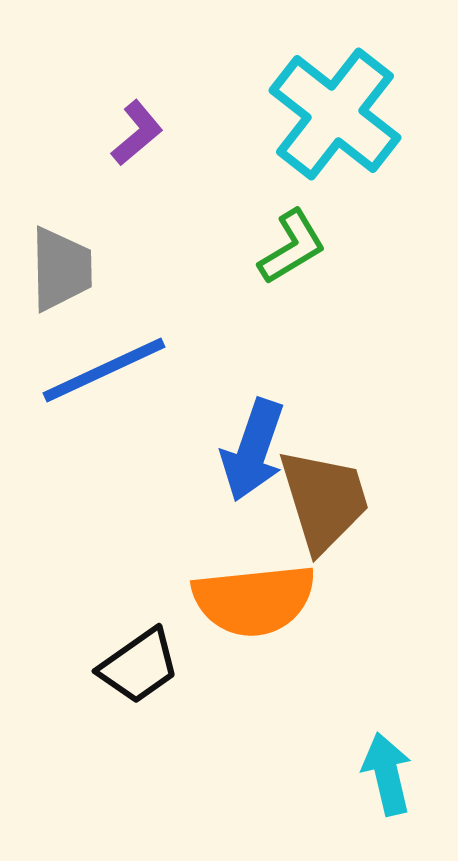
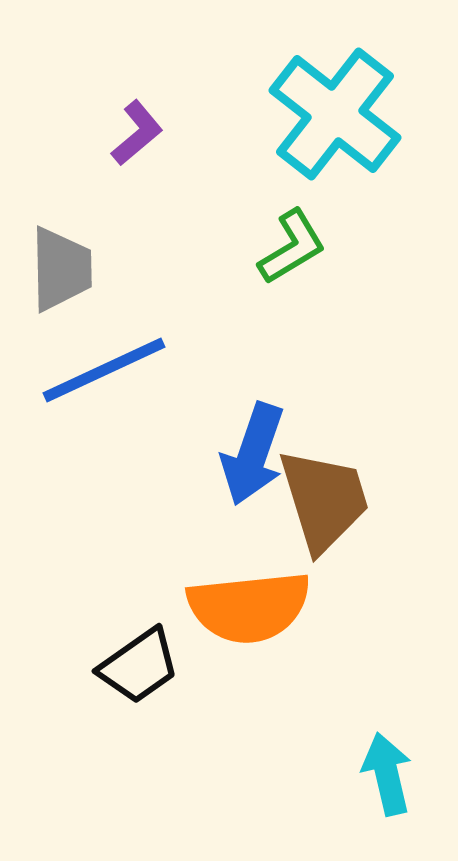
blue arrow: moved 4 px down
orange semicircle: moved 5 px left, 7 px down
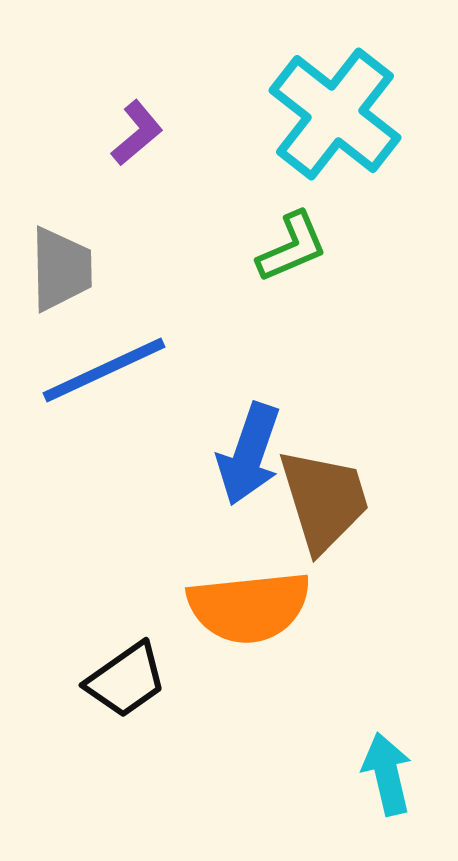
green L-shape: rotated 8 degrees clockwise
blue arrow: moved 4 px left
black trapezoid: moved 13 px left, 14 px down
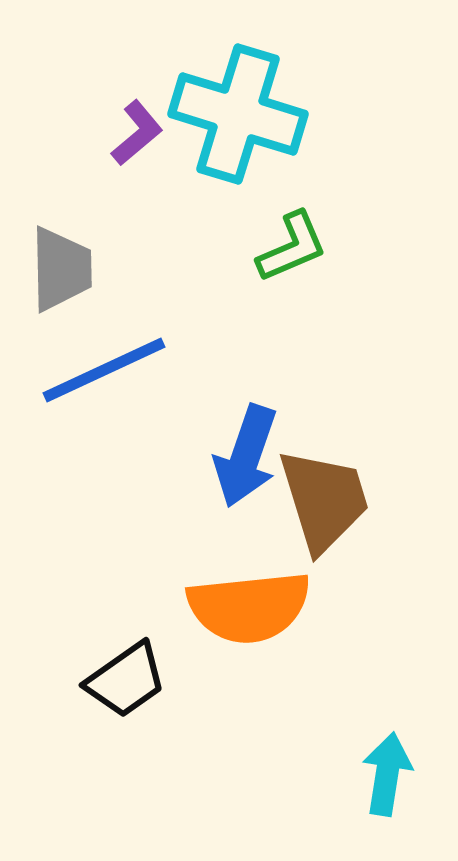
cyan cross: moved 97 px left; rotated 21 degrees counterclockwise
blue arrow: moved 3 px left, 2 px down
cyan arrow: rotated 22 degrees clockwise
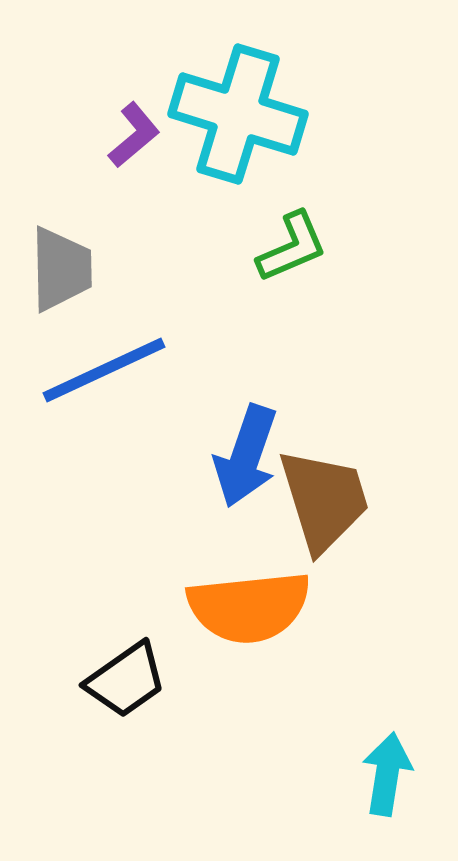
purple L-shape: moved 3 px left, 2 px down
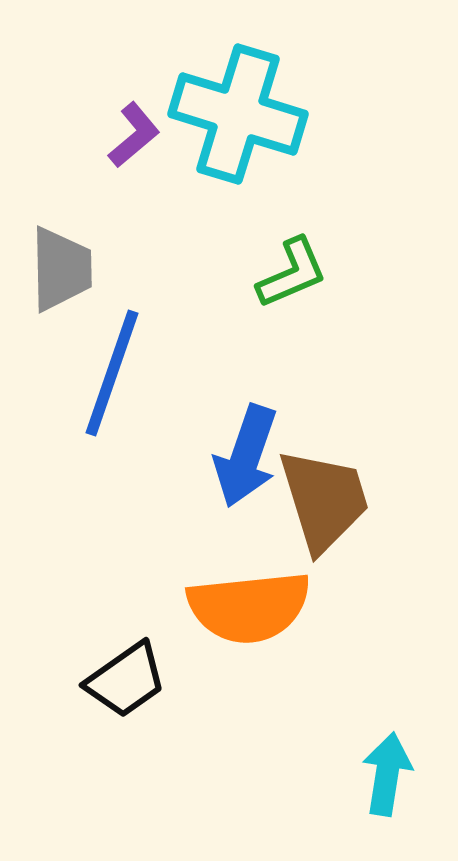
green L-shape: moved 26 px down
blue line: moved 8 px right, 3 px down; rotated 46 degrees counterclockwise
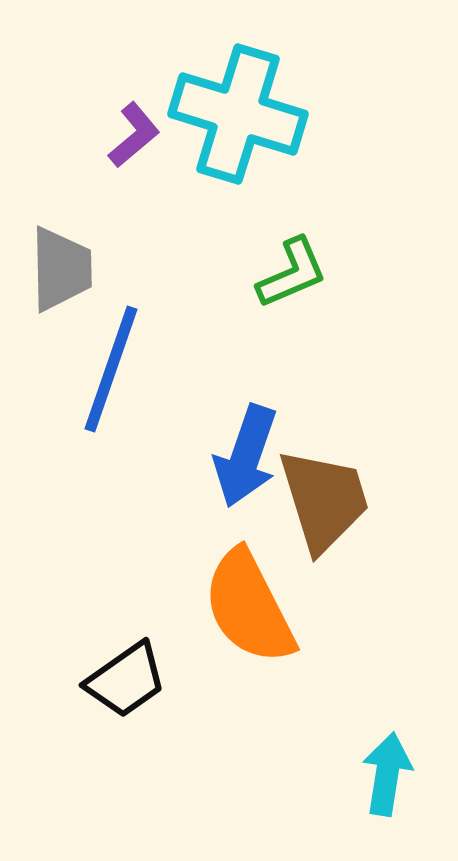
blue line: moved 1 px left, 4 px up
orange semicircle: rotated 69 degrees clockwise
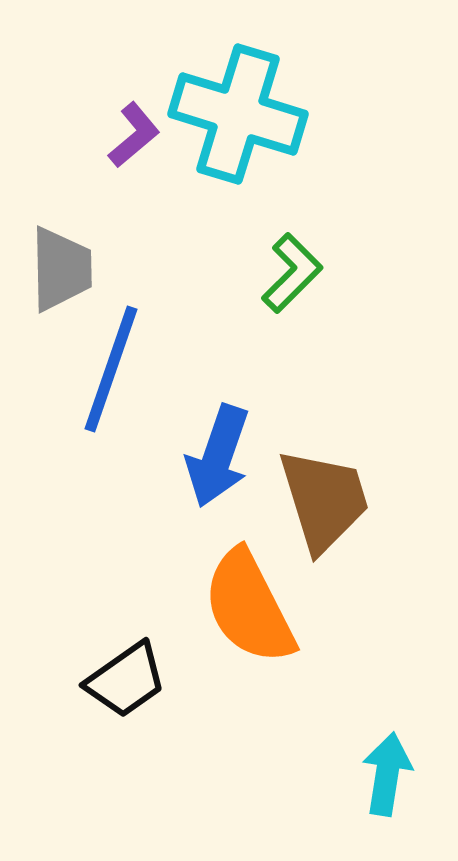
green L-shape: rotated 22 degrees counterclockwise
blue arrow: moved 28 px left
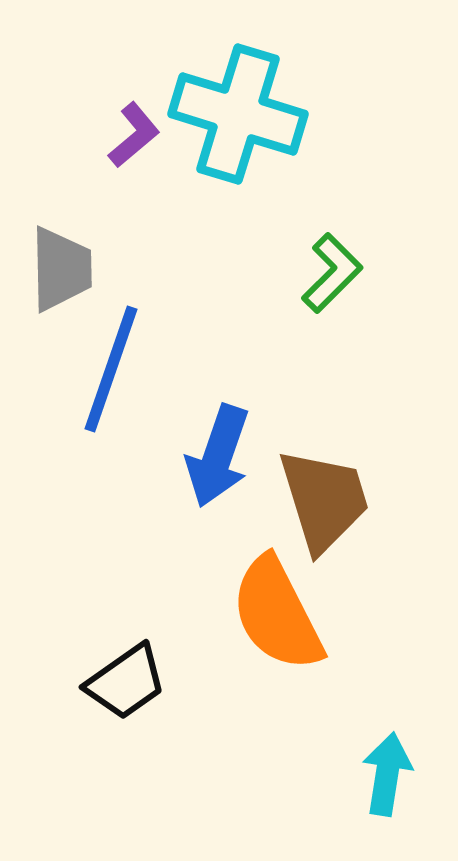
green L-shape: moved 40 px right
orange semicircle: moved 28 px right, 7 px down
black trapezoid: moved 2 px down
